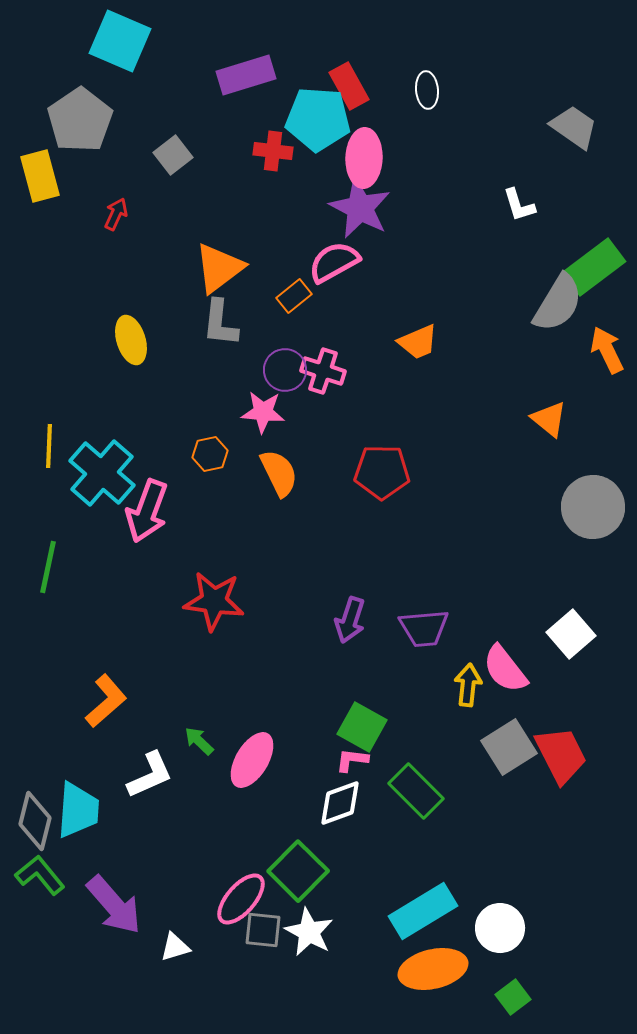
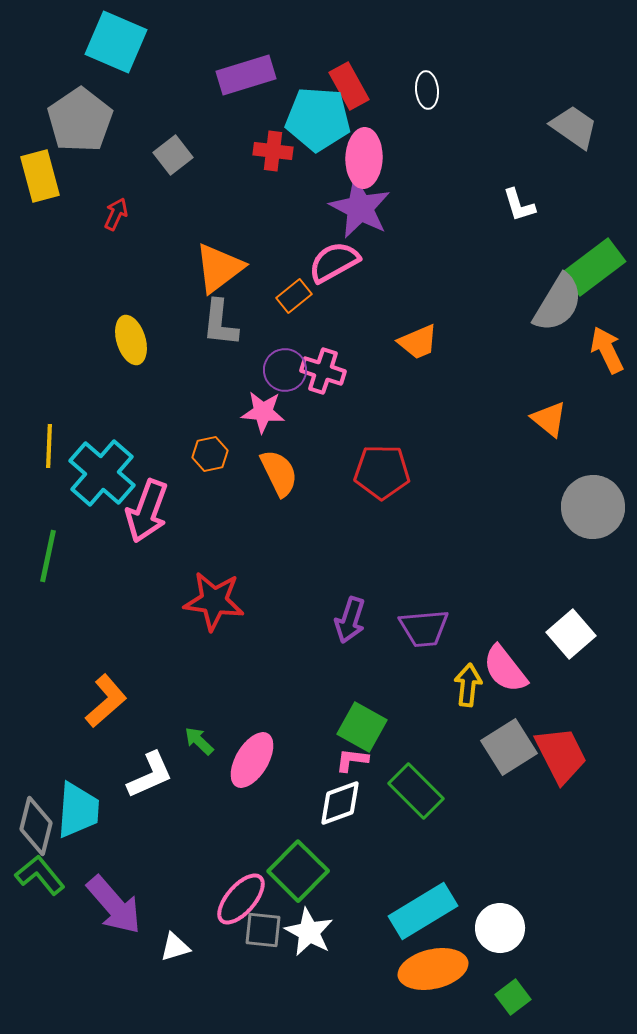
cyan square at (120, 41): moved 4 px left, 1 px down
green line at (48, 567): moved 11 px up
gray diamond at (35, 821): moved 1 px right, 5 px down
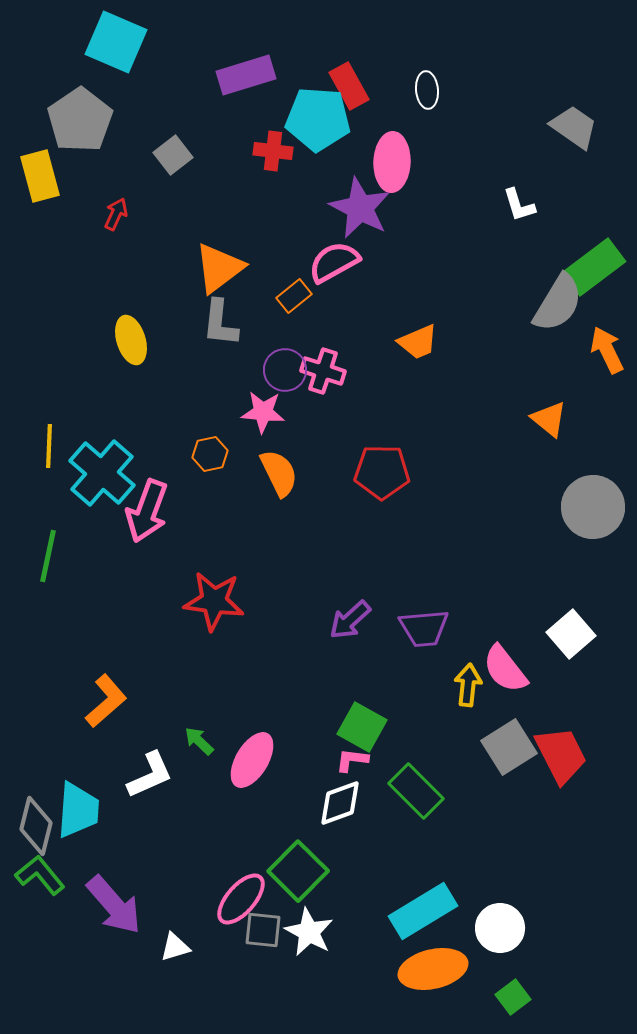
pink ellipse at (364, 158): moved 28 px right, 4 px down
purple arrow at (350, 620): rotated 30 degrees clockwise
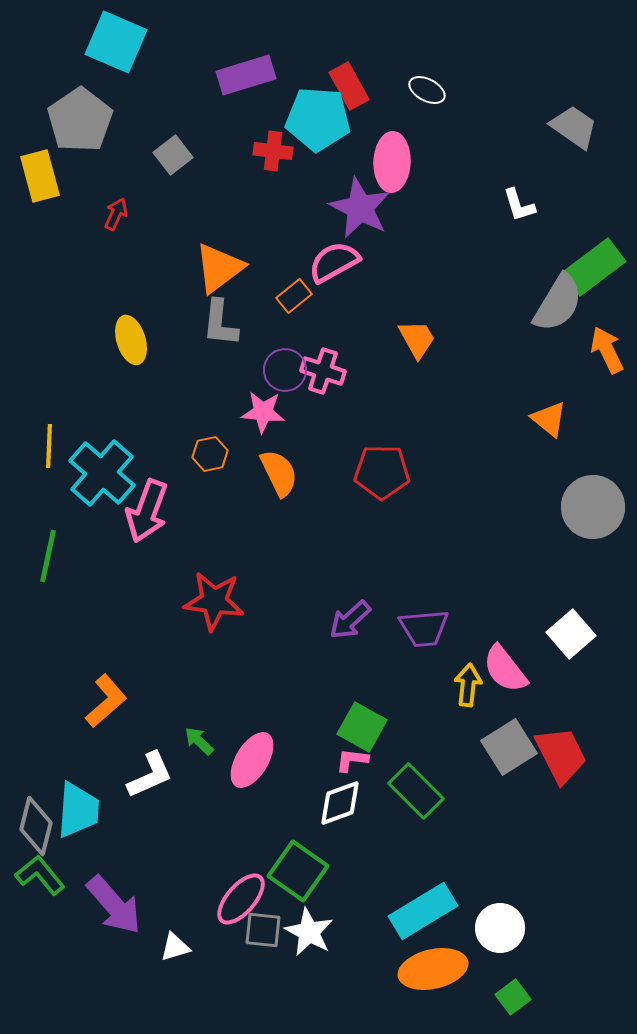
white ellipse at (427, 90): rotated 57 degrees counterclockwise
orange trapezoid at (418, 342): moved 1 px left, 3 px up; rotated 96 degrees counterclockwise
green square at (298, 871): rotated 10 degrees counterclockwise
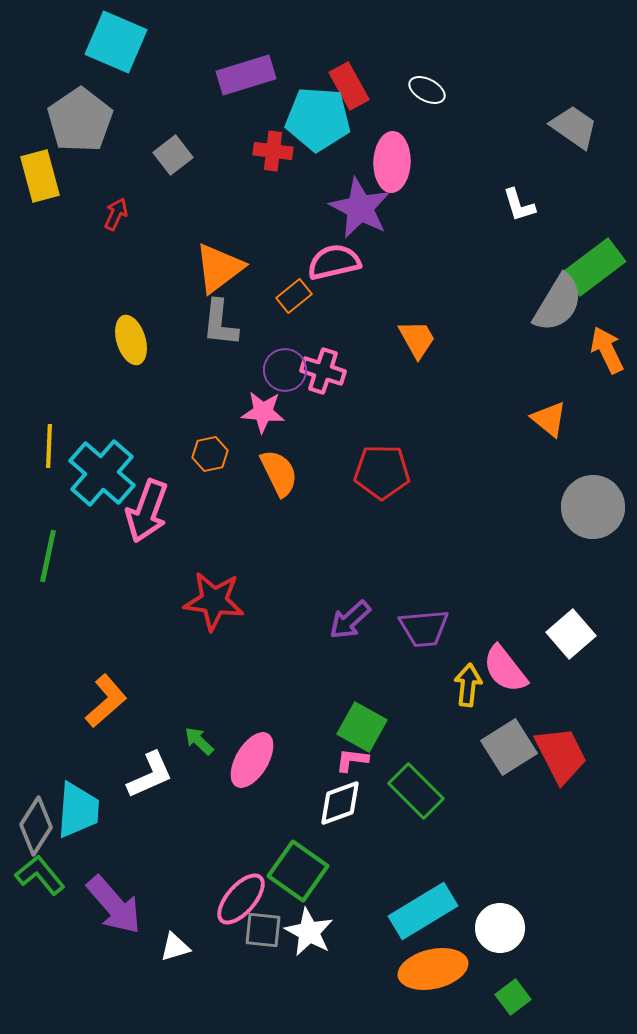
pink semicircle at (334, 262): rotated 16 degrees clockwise
gray diamond at (36, 826): rotated 18 degrees clockwise
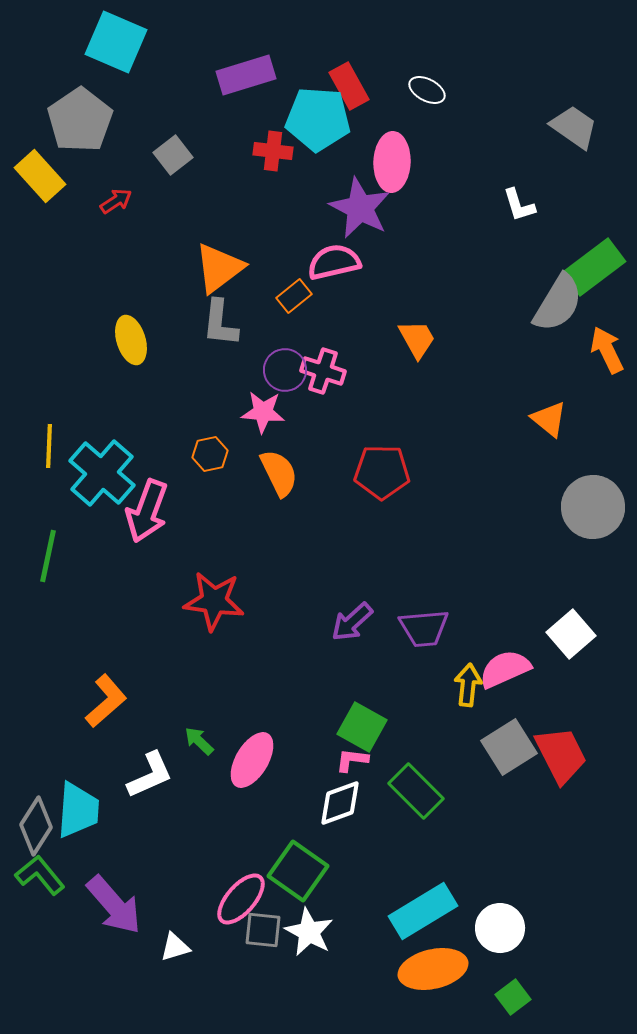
yellow rectangle at (40, 176): rotated 27 degrees counterclockwise
red arrow at (116, 214): moved 13 px up; rotated 32 degrees clockwise
purple arrow at (350, 620): moved 2 px right, 2 px down
pink semicircle at (505, 669): rotated 104 degrees clockwise
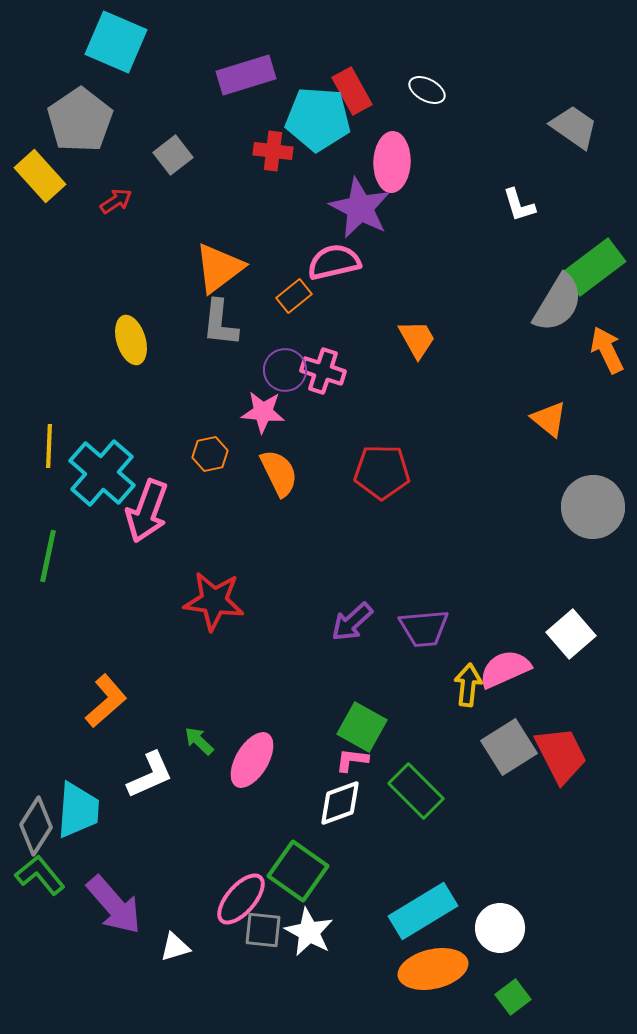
red rectangle at (349, 86): moved 3 px right, 5 px down
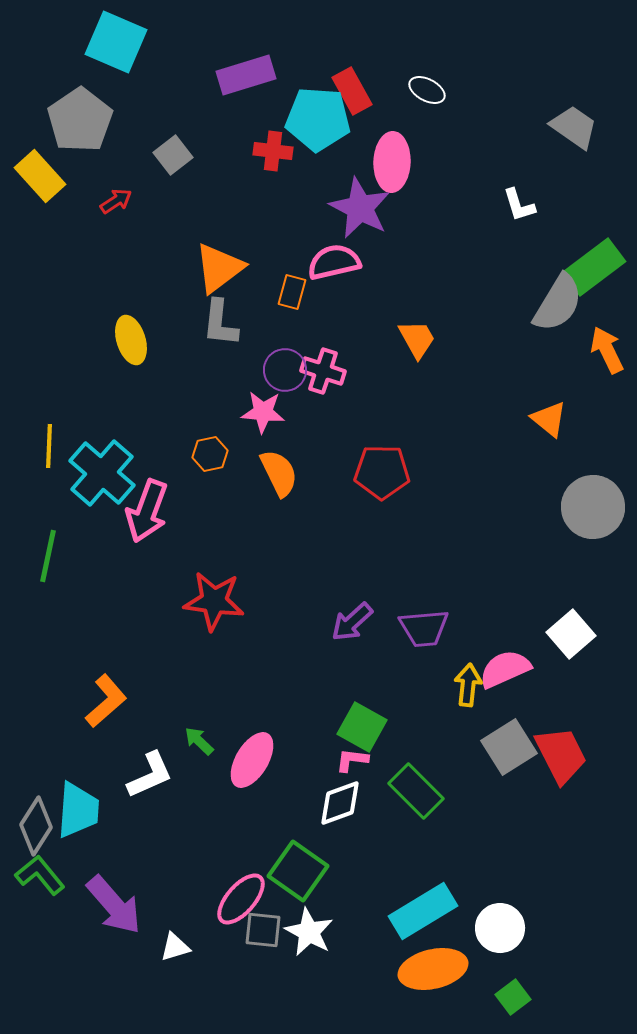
orange rectangle at (294, 296): moved 2 px left, 4 px up; rotated 36 degrees counterclockwise
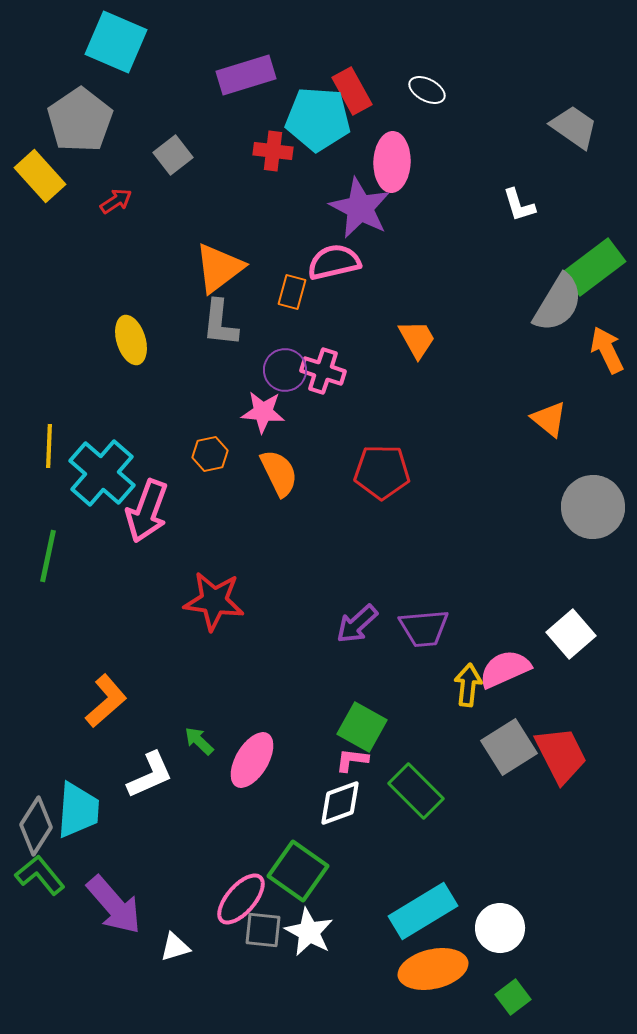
purple arrow at (352, 622): moved 5 px right, 2 px down
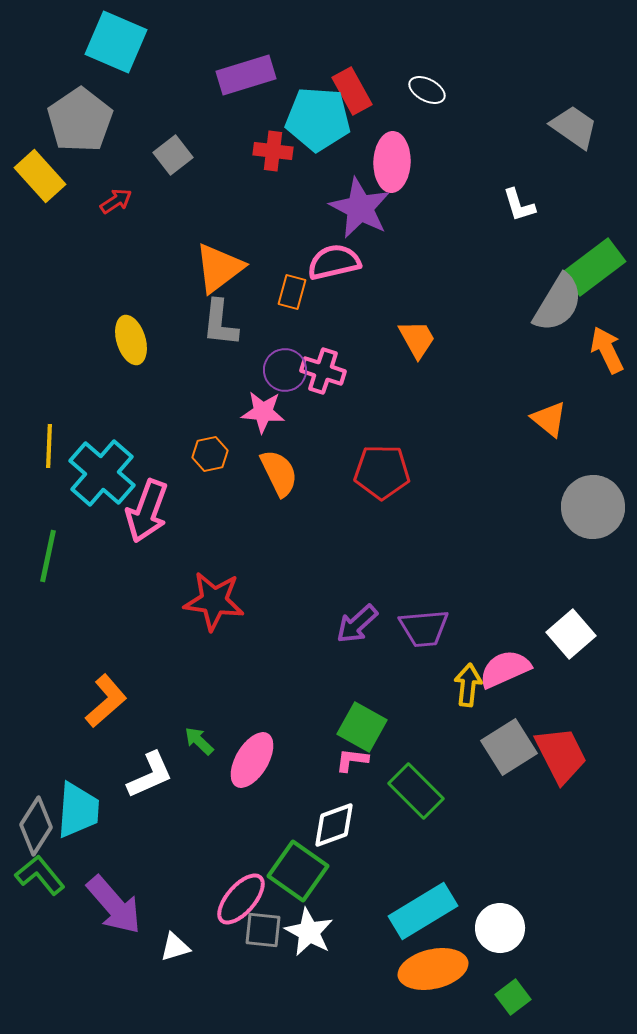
white diamond at (340, 803): moved 6 px left, 22 px down
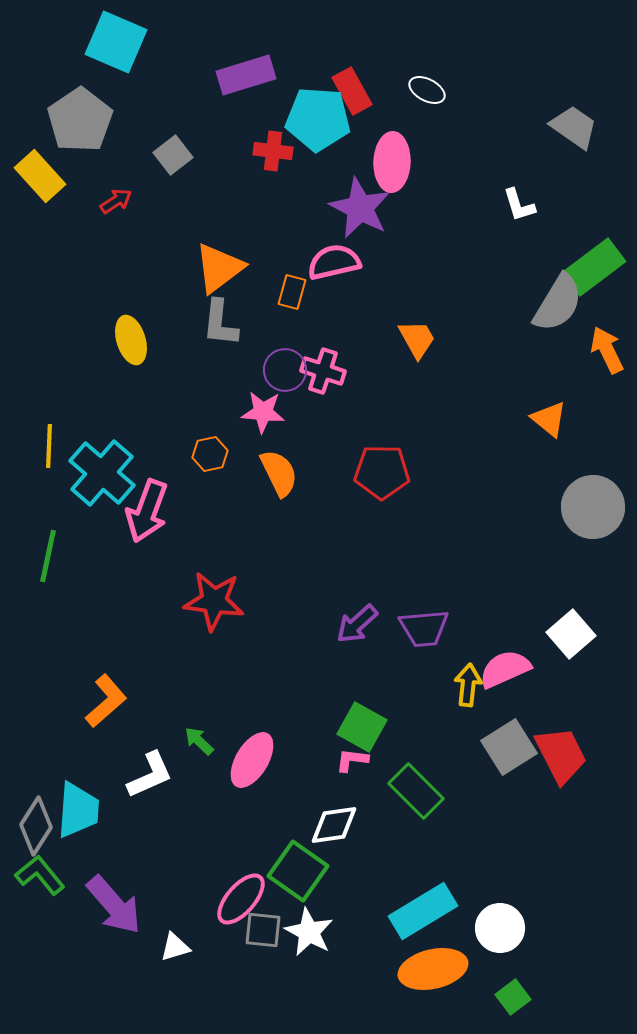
white diamond at (334, 825): rotated 12 degrees clockwise
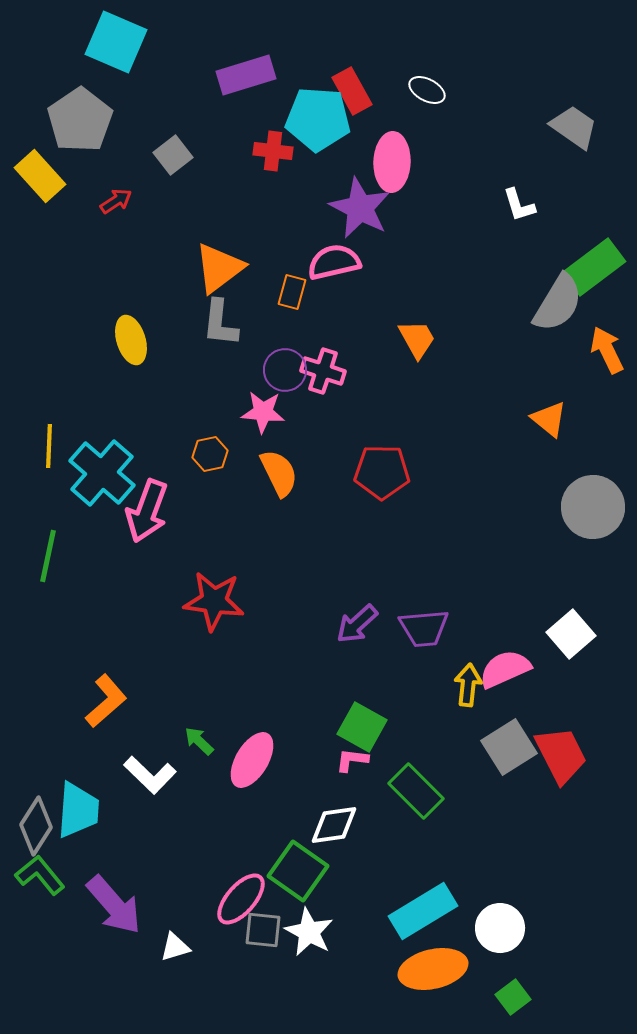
white L-shape at (150, 775): rotated 68 degrees clockwise
